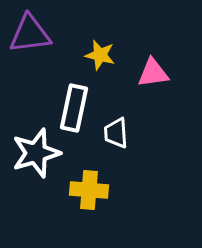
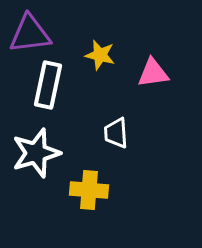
white rectangle: moved 26 px left, 23 px up
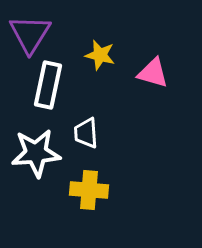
purple triangle: rotated 51 degrees counterclockwise
pink triangle: rotated 24 degrees clockwise
white trapezoid: moved 30 px left
white star: rotated 12 degrees clockwise
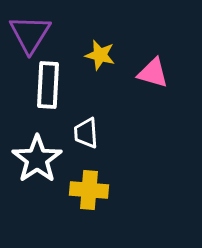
white rectangle: rotated 9 degrees counterclockwise
white star: moved 1 px right, 6 px down; rotated 30 degrees counterclockwise
